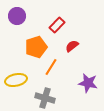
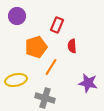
red rectangle: rotated 21 degrees counterclockwise
red semicircle: rotated 56 degrees counterclockwise
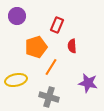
gray cross: moved 4 px right, 1 px up
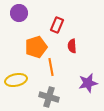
purple circle: moved 2 px right, 3 px up
orange line: rotated 42 degrees counterclockwise
purple star: rotated 24 degrees counterclockwise
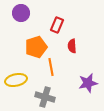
purple circle: moved 2 px right
gray cross: moved 4 px left
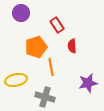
red rectangle: rotated 56 degrees counterclockwise
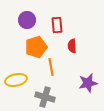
purple circle: moved 6 px right, 7 px down
red rectangle: rotated 28 degrees clockwise
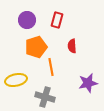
red rectangle: moved 5 px up; rotated 21 degrees clockwise
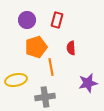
red semicircle: moved 1 px left, 2 px down
gray cross: rotated 24 degrees counterclockwise
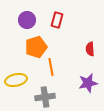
red semicircle: moved 19 px right, 1 px down
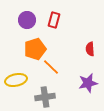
red rectangle: moved 3 px left
orange pentagon: moved 1 px left, 2 px down
orange line: rotated 36 degrees counterclockwise
